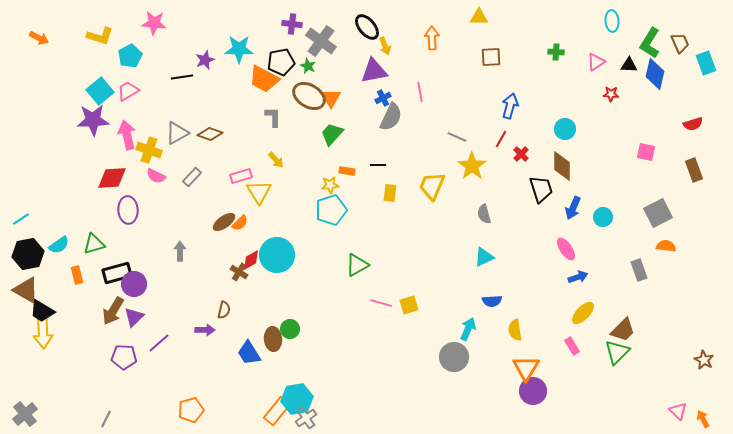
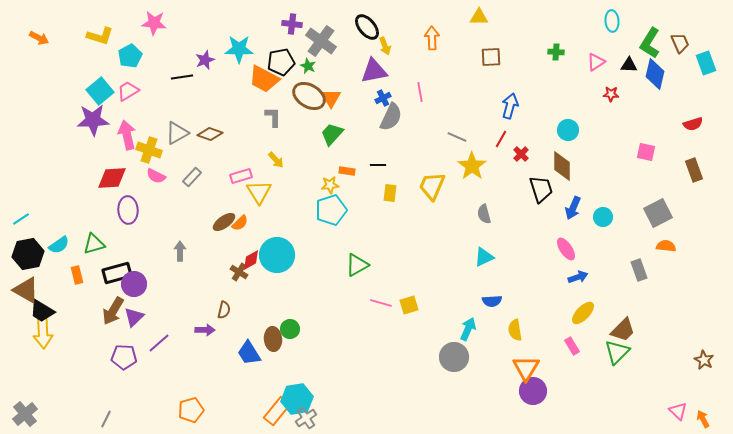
cyan circle at (565, 129): moved 3 px right, 1 px down
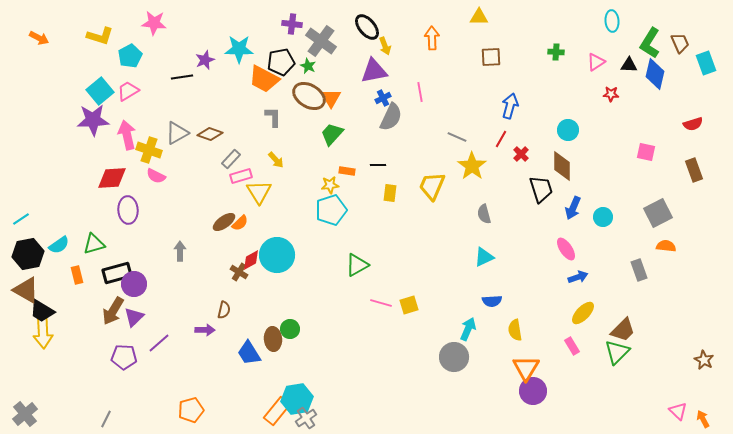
gray rectangle at (192, 177): moved 39 px right, 18 px up
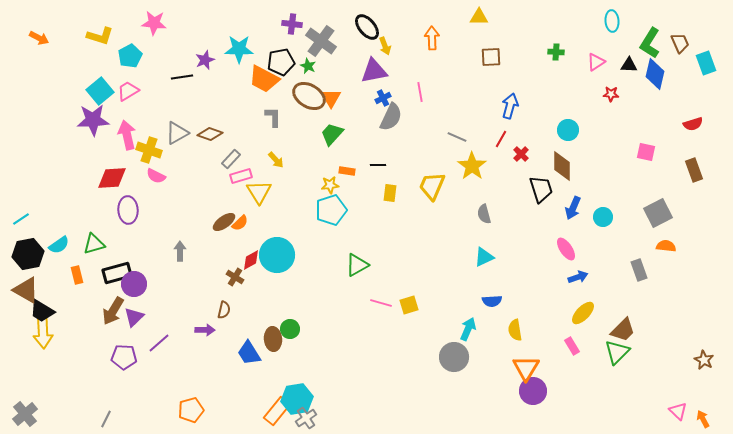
brown cross at (239, 272): moved 4 px left, 5 px down
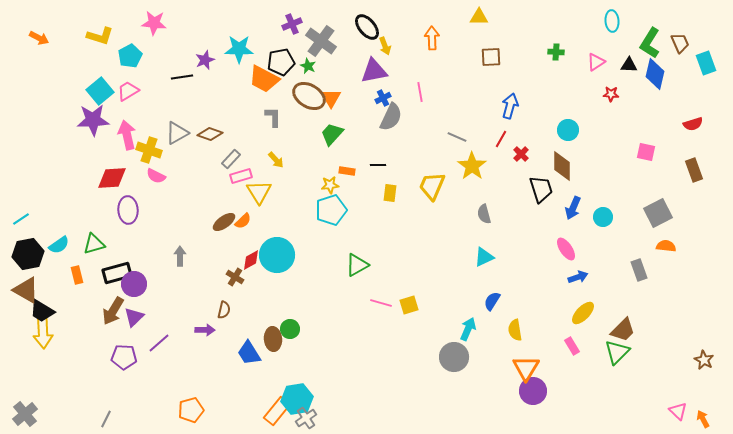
purple cross at (292, 24): rotated 30 degrees counterclockwise
orange semicircle at (240, 223): moved 3 px right, 2 px up
gray arrow at (180, 251): moved 5 px down
blue semicircle at (492, 301): rotated 126 degrees clockwise
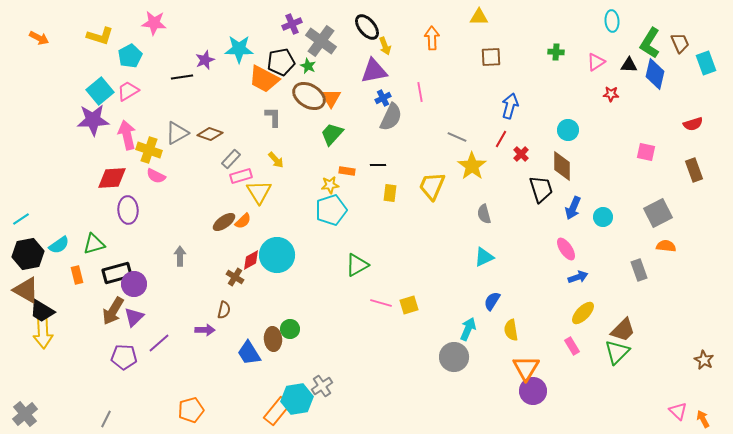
yellow semicircle at (515, 330): moved 4 px left
gray cross at (306, 418): moved 16 px right, 32 px up
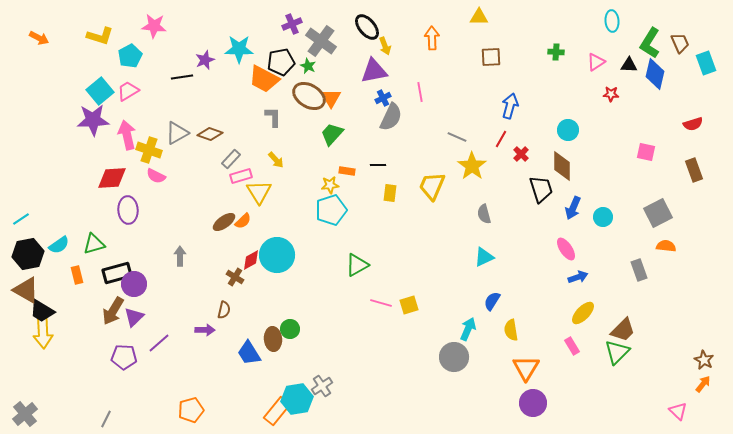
pink star at (154, 23): moved 3 px down
purple circle at (533, 391): moved 12 px down
orange arrow at (703, 419): moved 35 px up; rotated 66 degrees clockwise
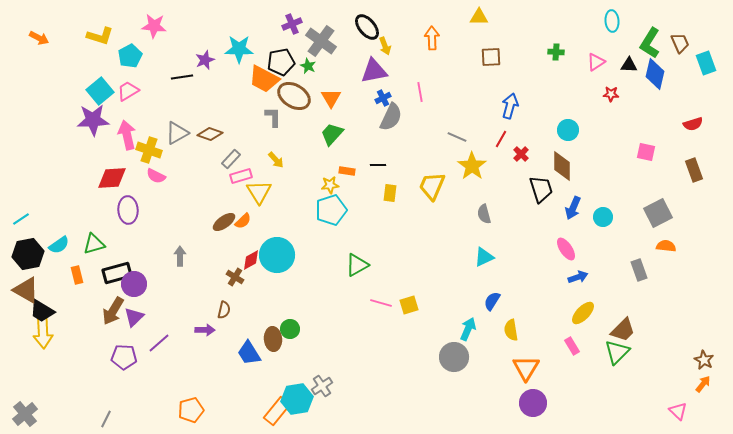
brown ellipse at (309, 96): moved 15 px left
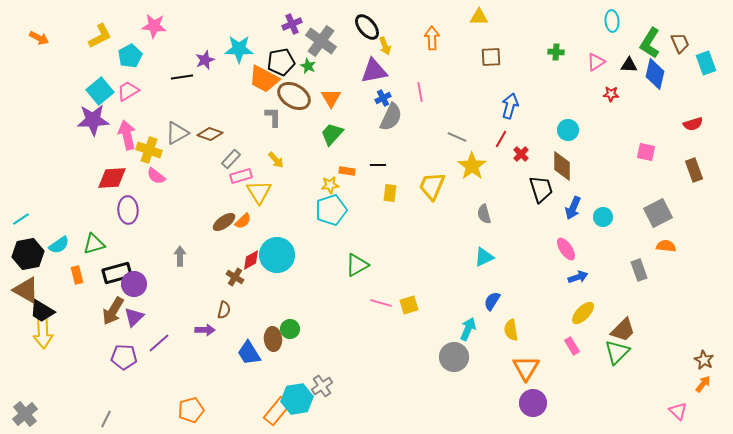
yellow L-shape at (100, 36): rotated 44 degrees counterclockwise
pink semicircle at (156, 176): rotated 12 degrees clockwise
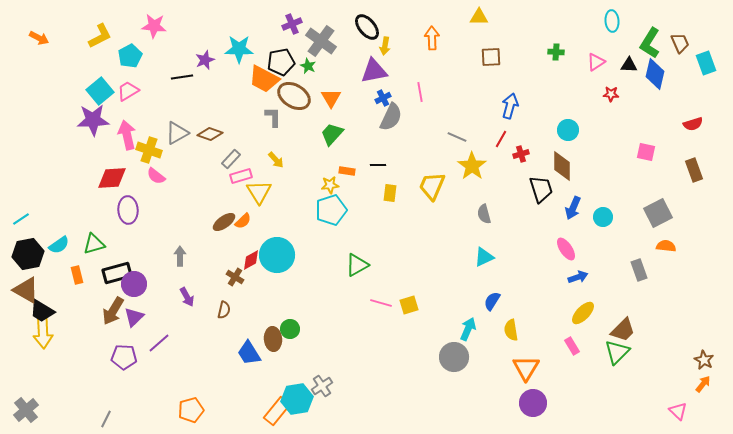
yellow arrow at (385, 46): rotated 30 degrees clockwise
red cross at (521, 154): rotated 28 degrees clockwise
purple arrow at (205, 330): moved 18 px left, 33 px up; rotated 60 degrees clockwise
gray cross at (25, 414): moved 1 px right, 4 px up
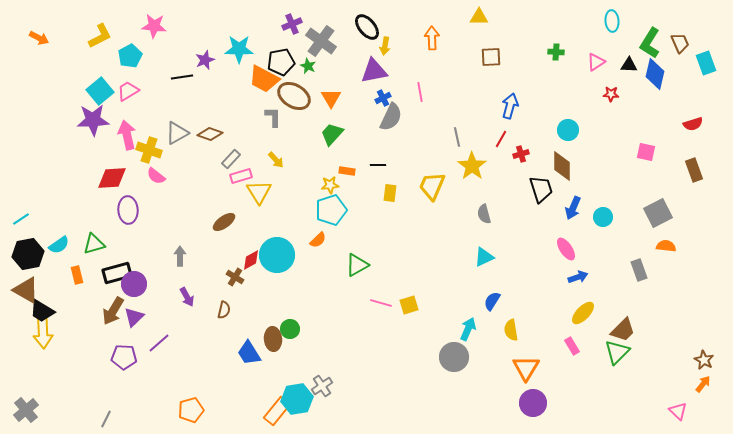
gray line at (457, 137): rotated 54 degrees clockwise
orange semicircle at (243, 221): moved 75 px right, 19 px down
